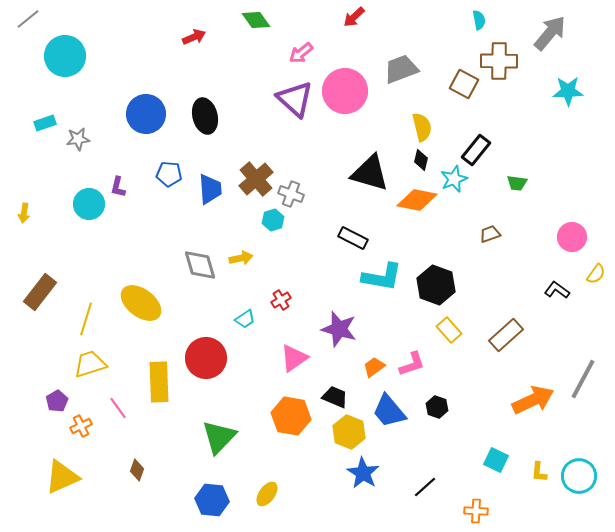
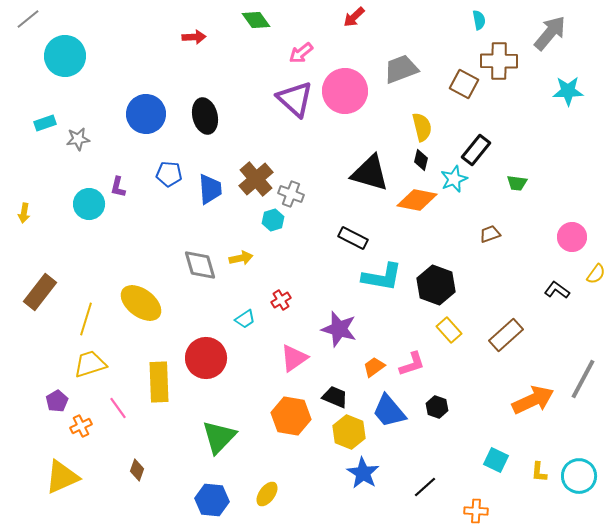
red arrow at (194, 37): rotated 20 degrees clockwise
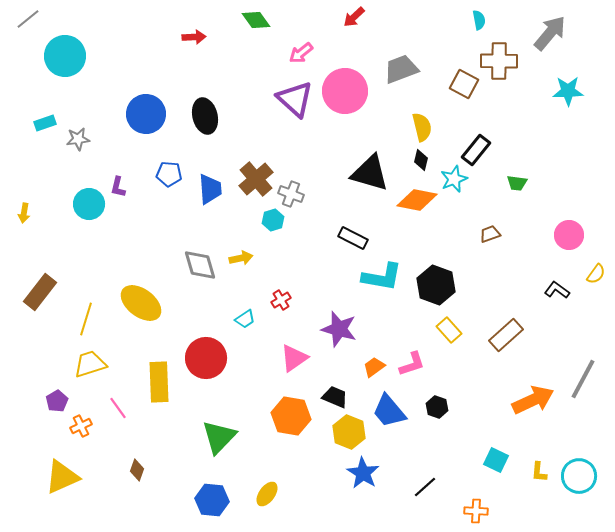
pink circle at (572, 237): moved 3 px left, 2 px up
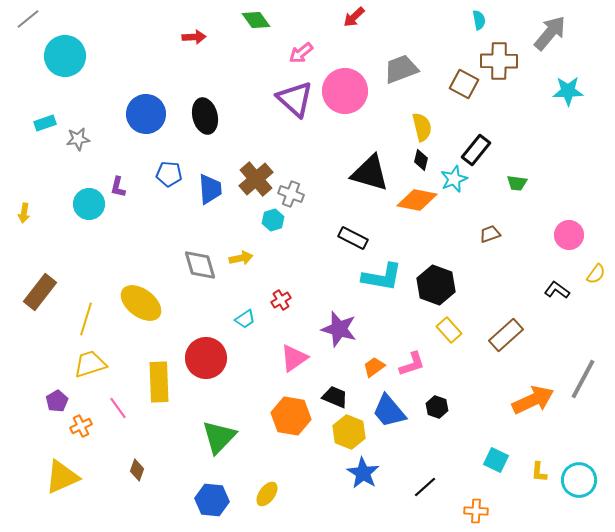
cyan circle at (579, 476): moved 4 px down
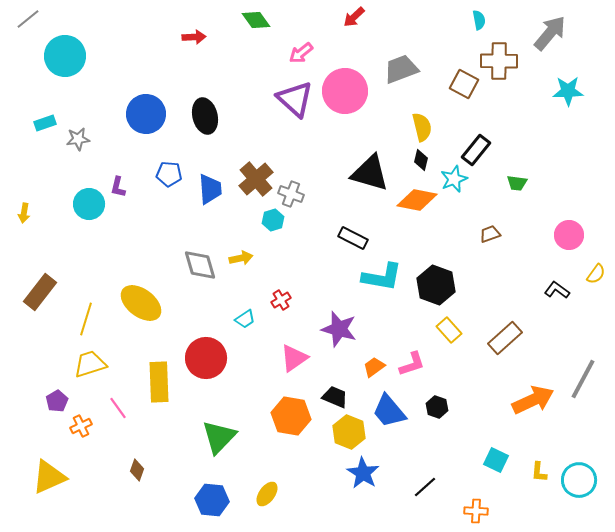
brown rectangle at (506, 335): moved 1 px left, 3 px down
yellow triangle at (62, 477): moved 13 px left
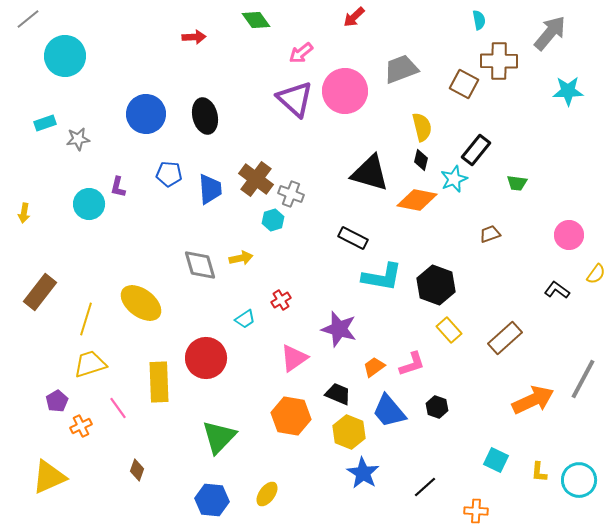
brown cross at (256, 179): rotated 12 degrees counterclockwise
black trapezoid at (335, 397): moved 3 px right, 3 px up
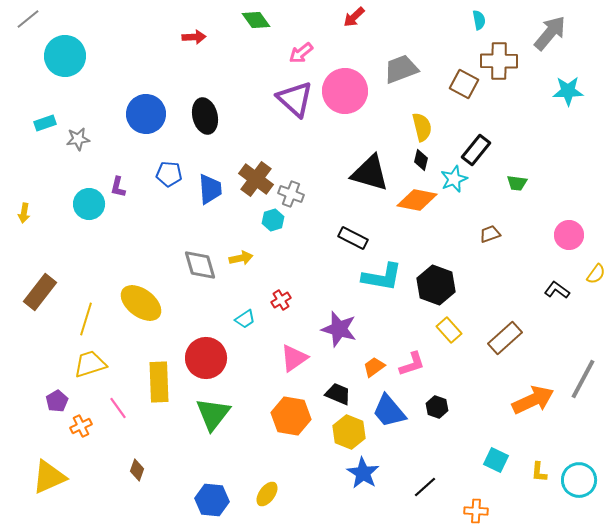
green triangle at (219, 437): moved 6 px left, 23 px up; rotated 6 degrees counterclockwise
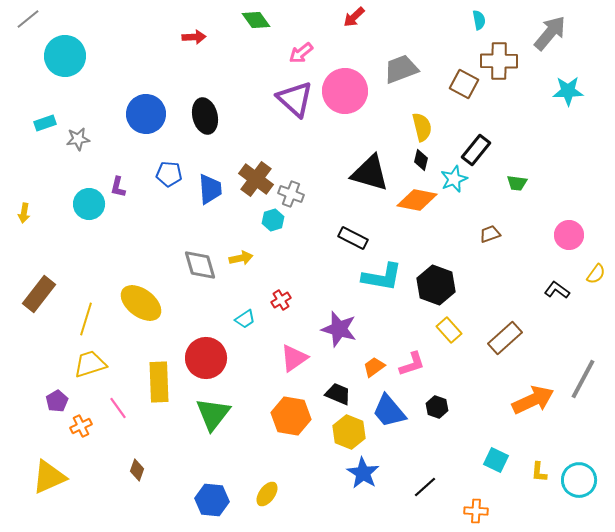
brown rectangle at (40, 292): moved 1 px left, 2 px down
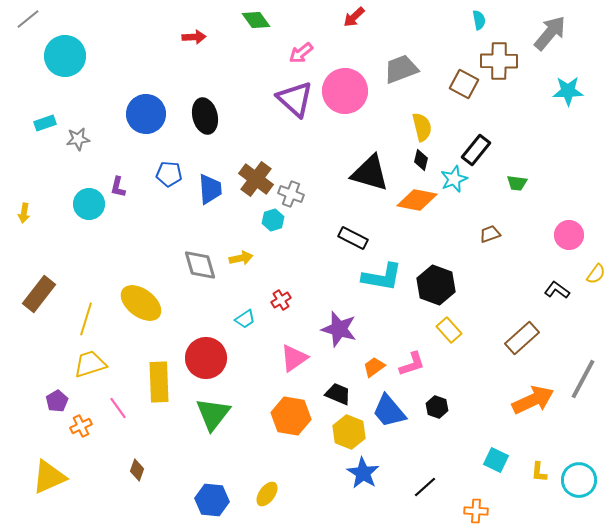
brown rectangle at (505, 338): moved 17 px right
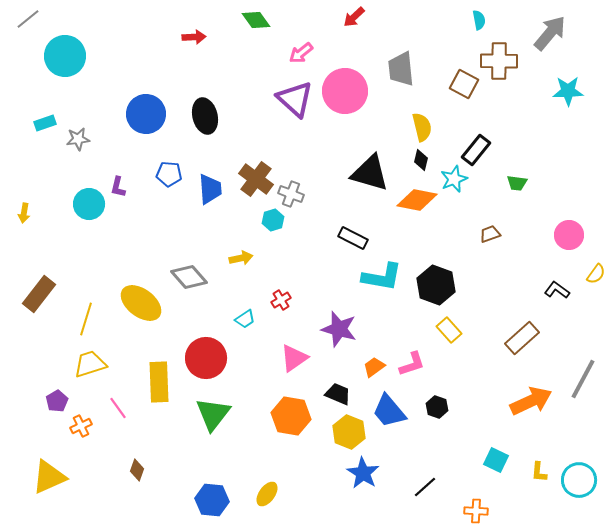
gray trapezoid at (401, 69): rotated 75 degrees counterclockwise
gray diamond at (200, 265): moved 11 px left, 12 px down; rotated 24 degrees counterclockwise
orange arrow at (533, 400): moved 2 px left, 1 px down
